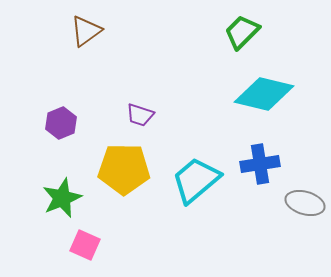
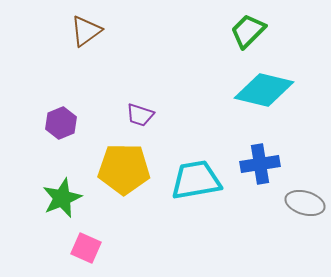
green trapezoid: moved 6 px right, 1 px up
cyan diamond: moved 4 px up
cyan trapezoid: rotated 30 degrees clockwise
pink square: moved 1 px right, 3 px down
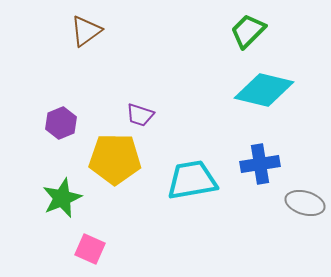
yellow pentagon: moved 9 px left, 10 px up
cyan trapezoid: moved 4 px left
pink square: moved 4 px right, 1 px down
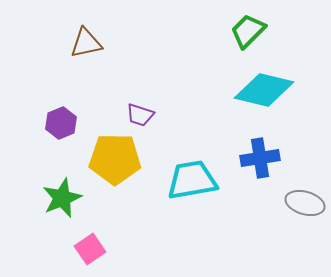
brown triangle: moved 12 px down; rotated 24 degrees clockwise
blue cross: moved 6 px up
pink square: rotated 32 degrees clockwise
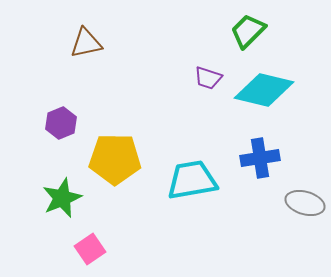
purple trapezoid: moved 68 px right, 37 px up
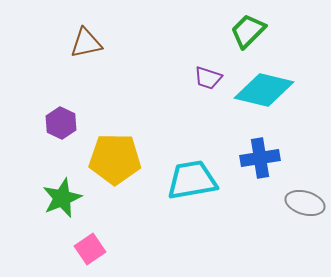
purple hexagon: rotated 12 degrees counterclockwise
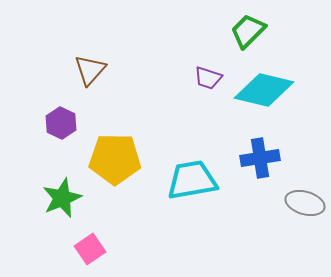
brown triangle: moved 4 px right, 27 px down; rotated 36 degrees counterclockwise
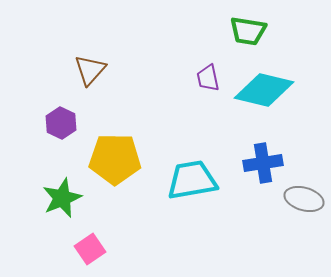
green trapezoid: rotated 126 degrees counterclockwise
purple trapezoid: rotated 60 degrees clockwise
blue cross: moved 3 px right, 5 px down
gray ellipse: moved 1 px left, 4 px up
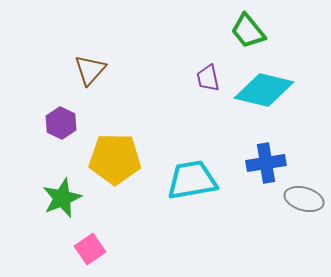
green trapezoid: rotated 42 degrees clockwise
blue cross: moved 3 px right
